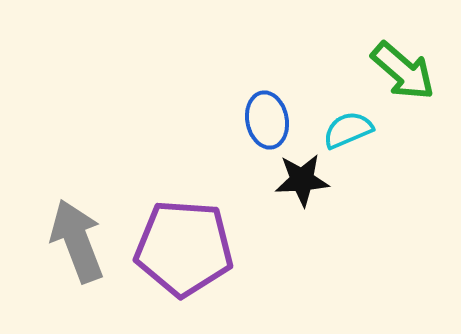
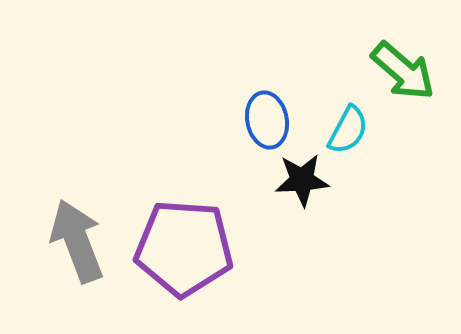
cyan semicircle: rotated 141 degrees clockwise
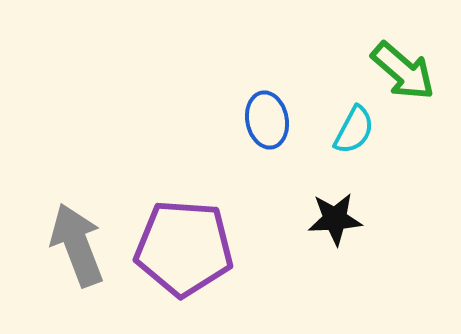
cyan semicircle: moved 6 px right
black star: moved 33 px right, 39 px down
gray arrow: moved 4 px down
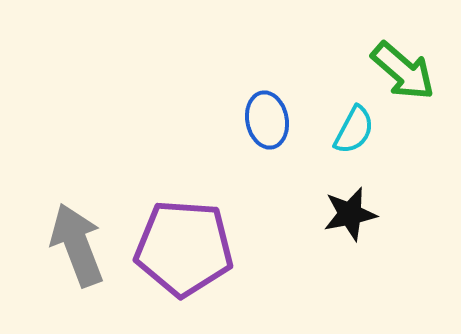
black star: moved 15 px right, 5 px up; rotated 8 degrees counterclockwise
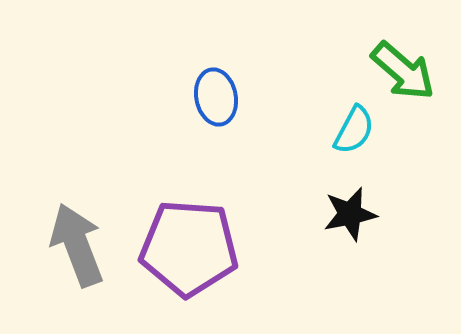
blue ellipse: moved 51 px left, 23 px up
purple pentagon: moved 5 px right
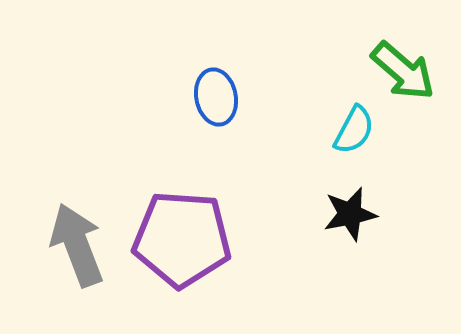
purple pentagon: moved 7 px left, 9 px up
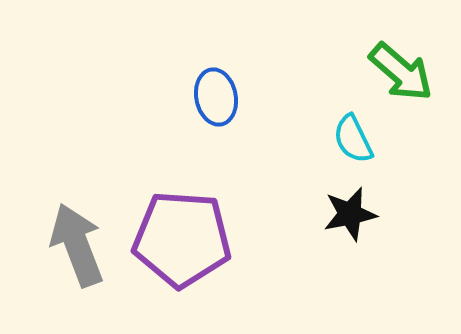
green arrow: moved 2 px left, 1 px down
cyan semicircle: moved 1 px left, 9 px down; rotated 126 degrees clockwise
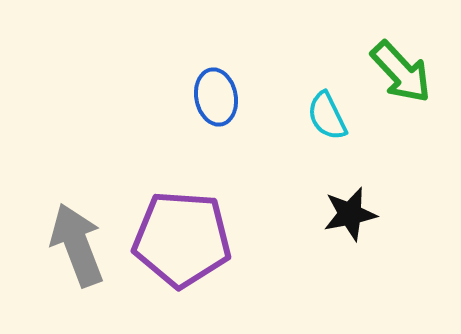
green arrow: rotated 6 degrees clockwise
cyan semicircle: moved 26 px left, 23 px up
